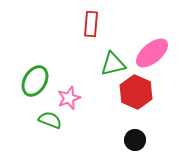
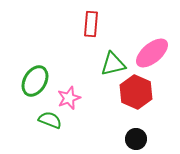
black circle: moved 1 px right, 1 px up
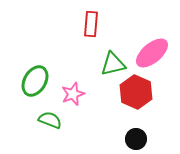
pink star: moved 4 px right, 4 px up
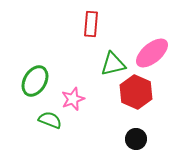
pink star: moved 5 px down
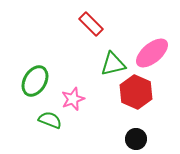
red rectangle: rotated 50 degrees counterclockwise
